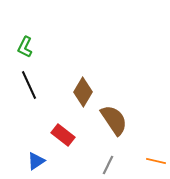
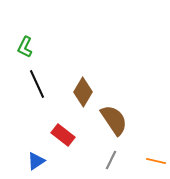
black line: moved 8 px right, 1 px up
gray line: moved 3 px right, 5 px up
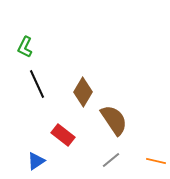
gray line: rotated 24 degrees clockwise
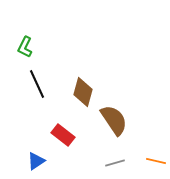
brown diamond: rotated 16 degrees counterclockwise
gray line: moved 4 px right, 3 px down; rotated 24 degrees clockwise
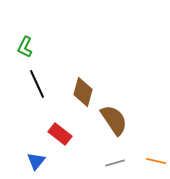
red rectangle: moved 3 px left, 1 px up
blue triangle: rotated 18 degrees counterclockwise
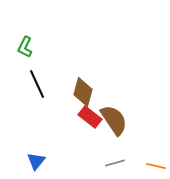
red rectangle: moved 30 px right, 17 px up
orange line: moved 5 px down
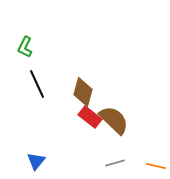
brown semicircle: rotated 12 degrees counterclockwise
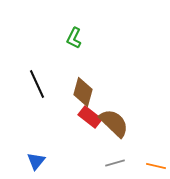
green L-shape: moved 49 px right, 9 px up
brown semicircle: moved 3 px down
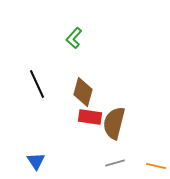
green L-shape: rotated 15 degrees clockwise
red rectangle: rotated 30 degrees counterclockwise
brown semicircle: rotated 120 degrees counterclockwise
blue triangle: rotated 12 degrees counterclockwise
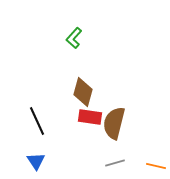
black line: moved 37 px down
